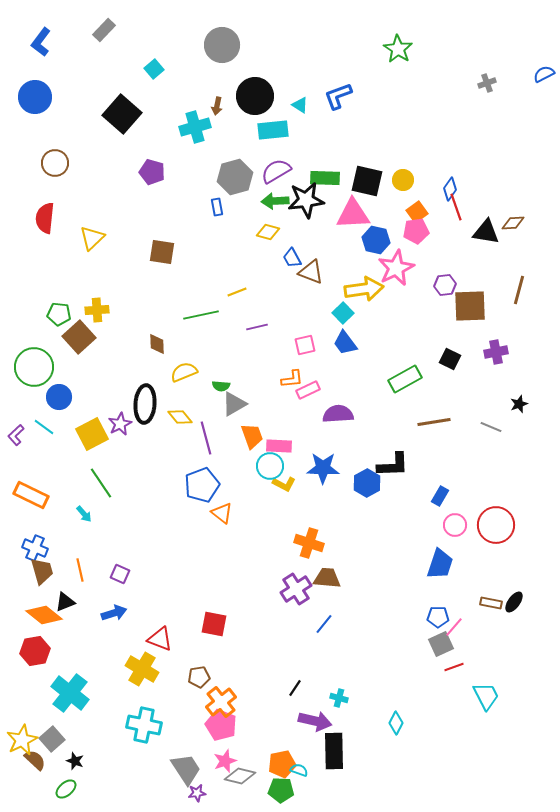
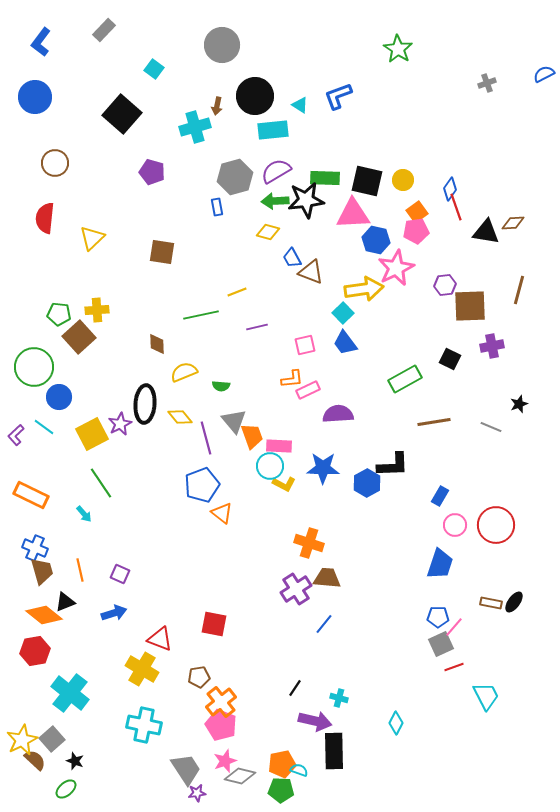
cyan square at (154, 69): rotated 12 degrees counterclockwise
purple cross at (496, 352): moved 4 px left, 6 px up
gray triangle at (234, 404): moved 17 px down; rotated 40 degrees counterclockwise
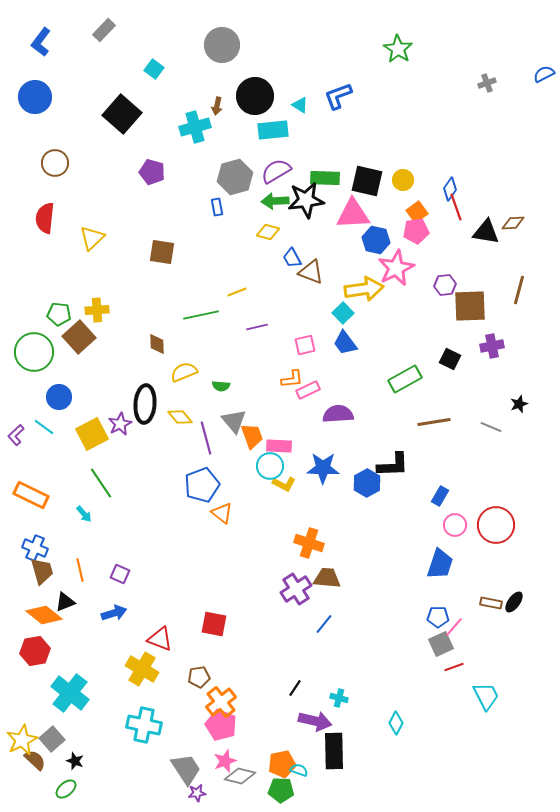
green circle at (34, 367): moved 15 px up
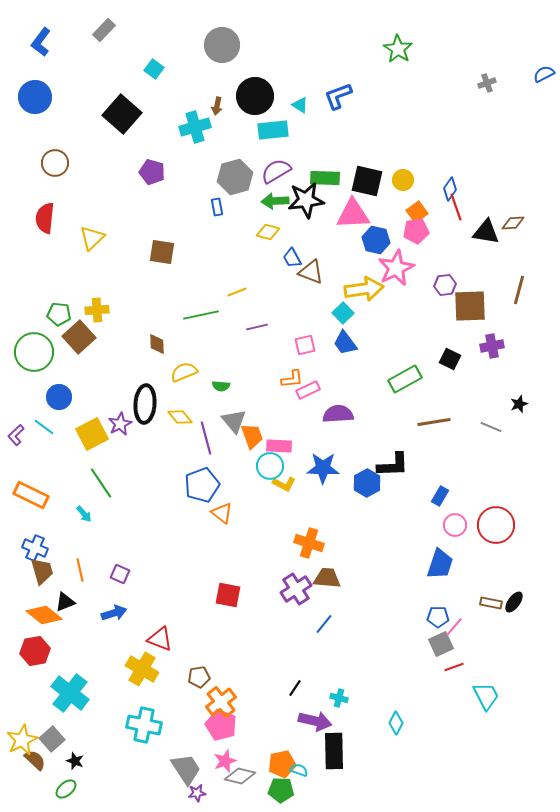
red square at (214, 624): moved 14 px right, 29 px up
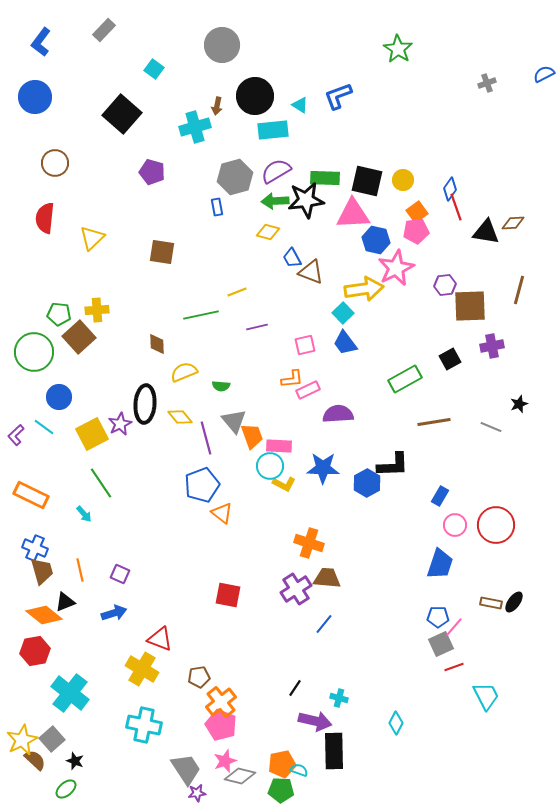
black square at (450, 359): rotated 35 degrees clockwise
